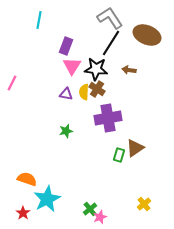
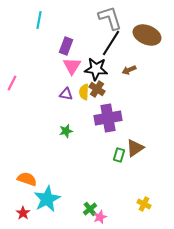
gray L-shape: rotated 16 degrees clockwise
brown arrow: rotated 32 degrees counterclockwise
yellow cross: rotated 24 degrees counterclockwise
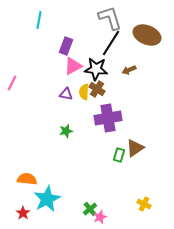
pink triangle: moved 1 px right; rotated 30 degrees clockwise
orange semicircle: rotated 12 degrees counterclockwise
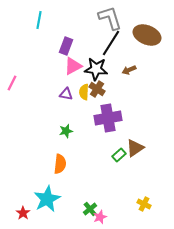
green rectangle: rotated 32 degrees clockwise
orange semicircle: moved 33 px right, 15 px up; rotated 90 degrees clockwise
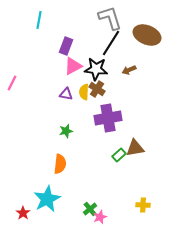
brown triangle: rotated 24 degrees clockwise
yellow cross: moved 1 px left, 1 px down; rotated 24 degrees counterclockwise
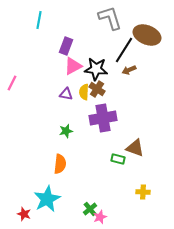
black line: moved 13 px right, 7 px down
purple cross: moved 5 px left
brown triangle: rotated 30 degrees clockwise
green rectangle: moved 1 px left, 4 px down; rotated 56 degrees clockwise
yellow cross: moved 13 px up
red star: moved 1 px right, 1 px down; rotated 16 degrees counterclockwise
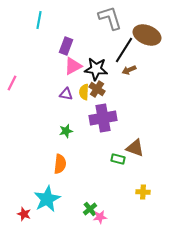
pink star: rotated 16 degrees clockwise
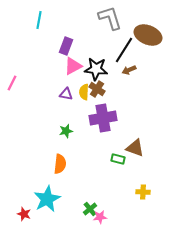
brown ellipse: moved 1 px right
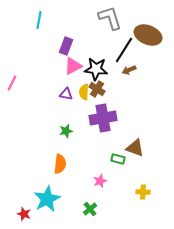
pink star: moved 36 px up; rotated 16 degrees counterclockwise
